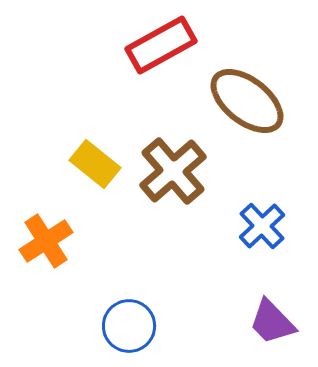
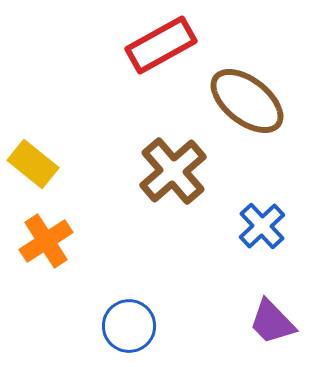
yellow rectangle: moved 62 px left
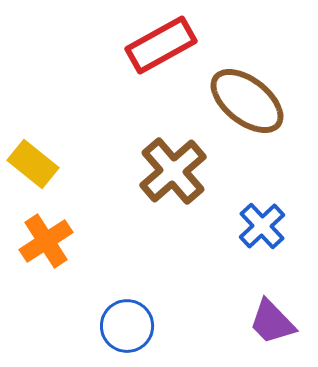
blue circle: moved 2 px left
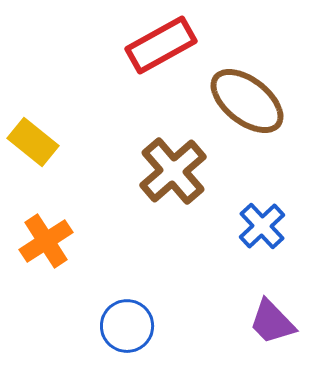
yellow rectangle: moved 22 px up
